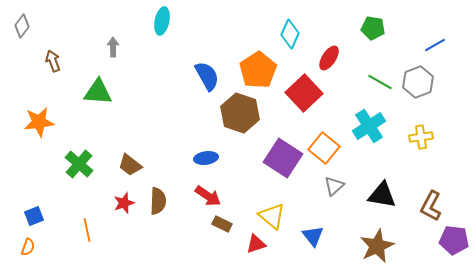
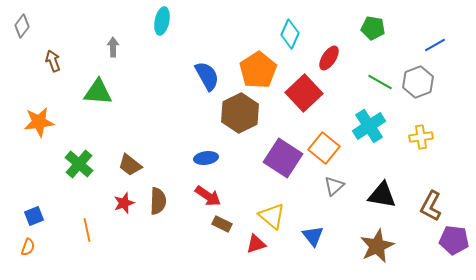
brown hexagon: rotated 15 degrees clockwise
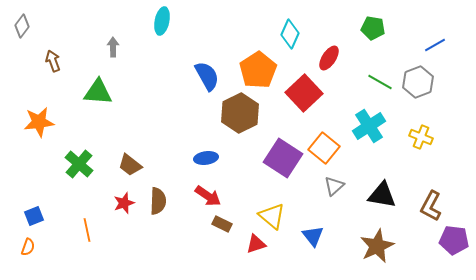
yellow cross: rotated 30 degrees clockwise
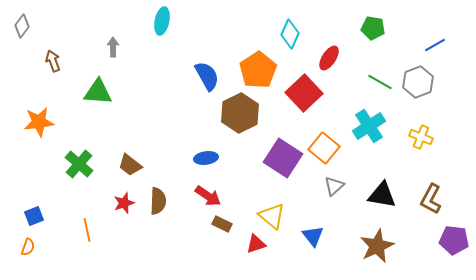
brown L-shape: moved 7 px up
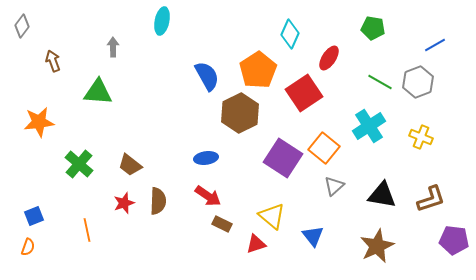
red square: rotated 9 degrees clockwise
brown L-shape: rotated 136 degrees counterclockwise
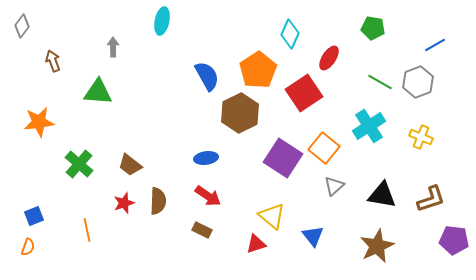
brown rectangle: moved 20 px left, 6 px down
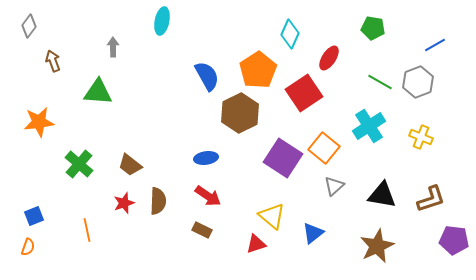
gray diamond: moved 7 px right
blue triangle: moved 3 px up; rotated 30 degrees clockwise
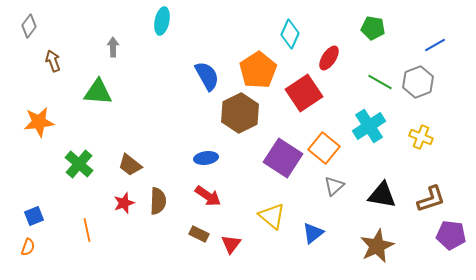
brown rectangle: moved 3 px left, 4 px down
purple pentagon: moved 3 px left, 5 px up
red triangle: moved 25 px left; rotated 35 degrees counterclockwise
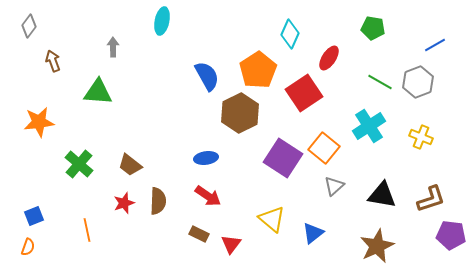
yellow triangle: moved 3 px down
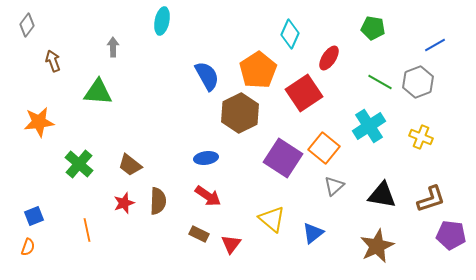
gray diamond: moved 2 px left, 1 px up
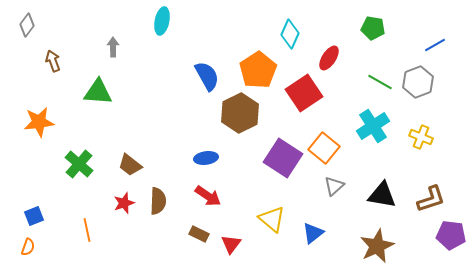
cyan cross: moved 4 px right
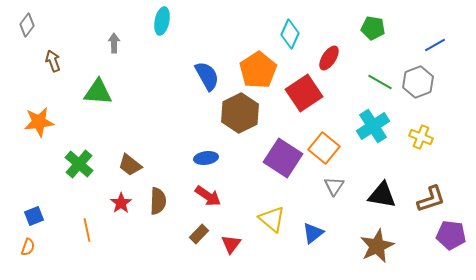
gray arrow: moved 1 px right, 4 px up
gray triangle: rotated 15 degrees counterclockwise
red star: moved 3 px left; rotated 15 degrees counterclockwise
brown rectangle: rotated 72 degrees counterclockwise
